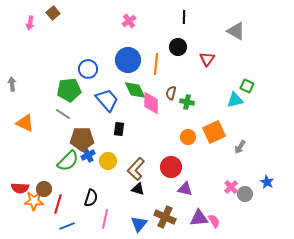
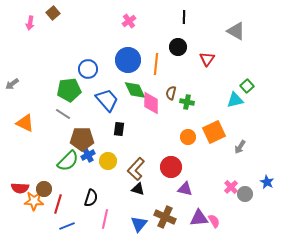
gray arrow at (12, 84): rotated 120 degrees counterclockwise
green square at (247, 86): rotated 24 degrees clockwise
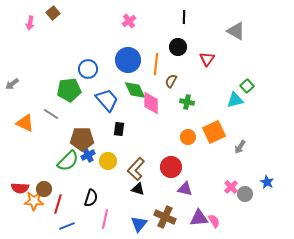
brown semicircle at (171, 93): moved 12 px up; rotated 16 degrees clockwise
gray line at (63, 114): moved 12 px left
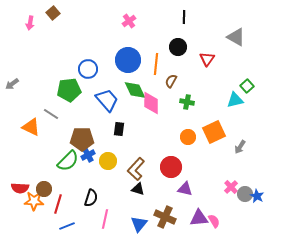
gray triangle at (236, 31): moved 6 px down
orange triangle at (25, 123): moved 6 px right, 4 px down
blue star at (267, 182): moved 10 px left, 14 px down
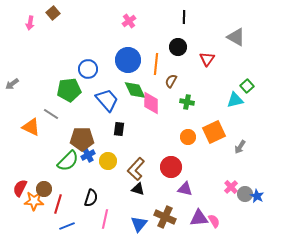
red semicircle at (20, 188): rotated 114 degrees clockwise
